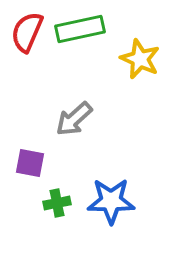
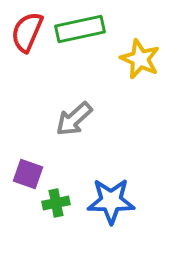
purple square: moved 2 px left, 11 px down; rotated 8 degrees clockwise
green cross: moved 1 px left
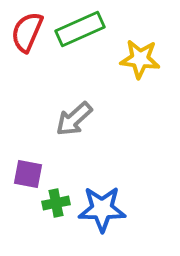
green rectangle: rotated 12 degrees counterclockwise
yellow star: rotated 18 degrees counterclockwise
purple square: rotated 8 degrees counterclockwise
blue star: moved 9 px left, 8 px down
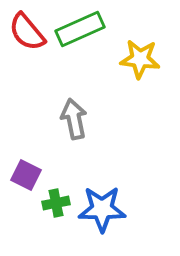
red semicircle: rotated 63 degrees counterclockwise
gray arrow: rotated 120 degrees clockwise
purple square: moved 2 px left, 1 px down; rotated 16 degrees clockwise
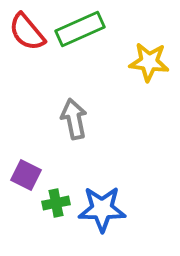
yellow star: moved 9 px right, 3 px down
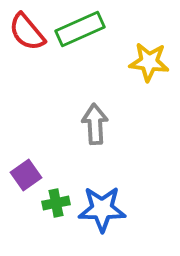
gray arrow: moved 21 px right, 5 px down; rotated 9 degrees clockwise
purple square: rotated 28 degrees clockwise
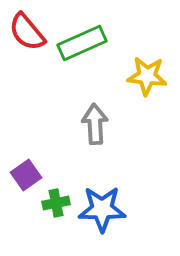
green rectangle: moved 2 px right, 14 px down
yellow star: moved 2 px left, 14 px down
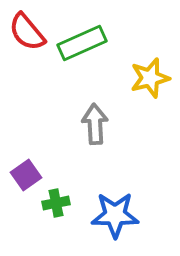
yellow star: moved 3 px right, 2 px down; rotated 21 degrees counterclockwise
blue star: moved 13 px right, 6 px down
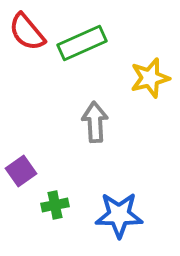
gray arrow: moved 2 px up
purple square: moved 5 px left, 4 px up
green cross: moved 1 px left, 2 px down
blue star: moved 4 px right
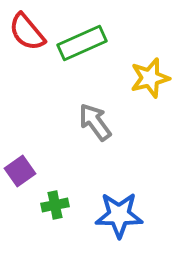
gray arrow: rotated 33 degrees counterclockwise
purple square: moved 1 px left
